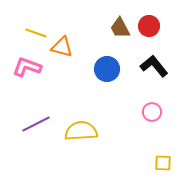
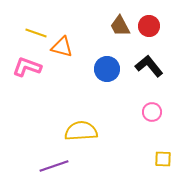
brown trapezoid: moved 2 px up
black L-shape: moved 5 px left
purple line: moved 18 px right, 42 px down; rotated 8 degrees clockwise
yellow square: moved 4 px up
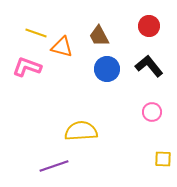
brown trapezoid: moved 21 px left, 10 px down
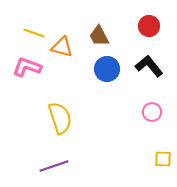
yellow line: moved 2 px left
yellow semicircle: moved 21 px left, 13 px up; rotated 76 degrees clockwise
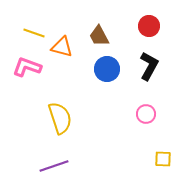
black L-shape: rotated 68 degrees clockwise
pink circle: moved 6 px left, 2 px down
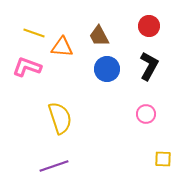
orange triangle: rotated 10 degrees counterclockwise
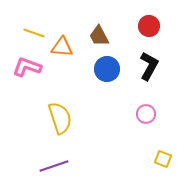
yellow square: rotated 18 degrees clockwise
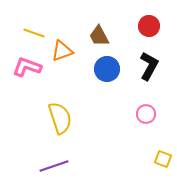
orange triangle: moved 4 px down; rotated 25 degrees counterclockwise
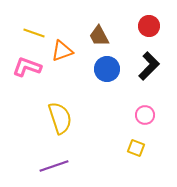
black L-shape: rotated 16 degrees clockwise
pink circle: moved 1 px left, 1 px down
yellow square: moved 27 px left, 11 px up
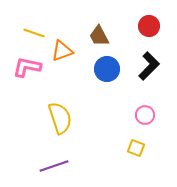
pink L-shape: rotated 8 degrees counterclockwise
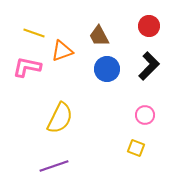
yellow semicircle: rotated 44 degrees clockwise
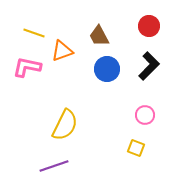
yellow semicircle: moved 5 px right, 7 px down
